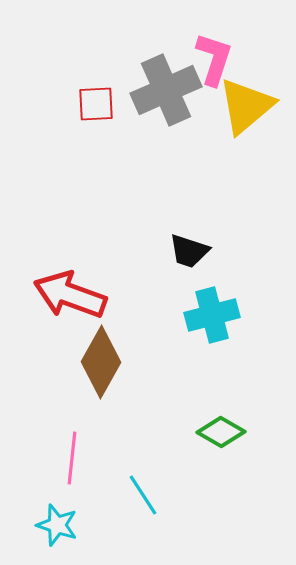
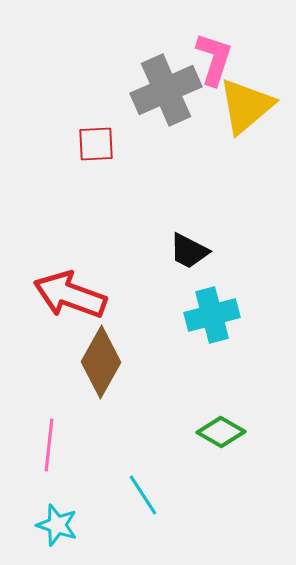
red square: moved 40 px down
black trapezoid: rotated 9 degrees clockwise
pink line: moved 23 px left, 13 px up
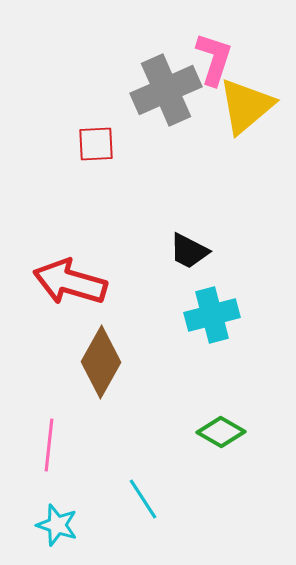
red arrow: moved 13 px up; rotated 4 degrees counterclockwise
cyan line: moved 4 px down
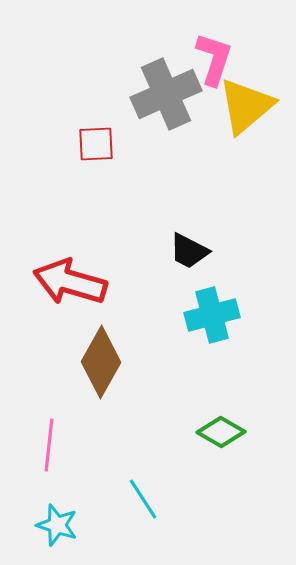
gray cross: moved 4 px down
